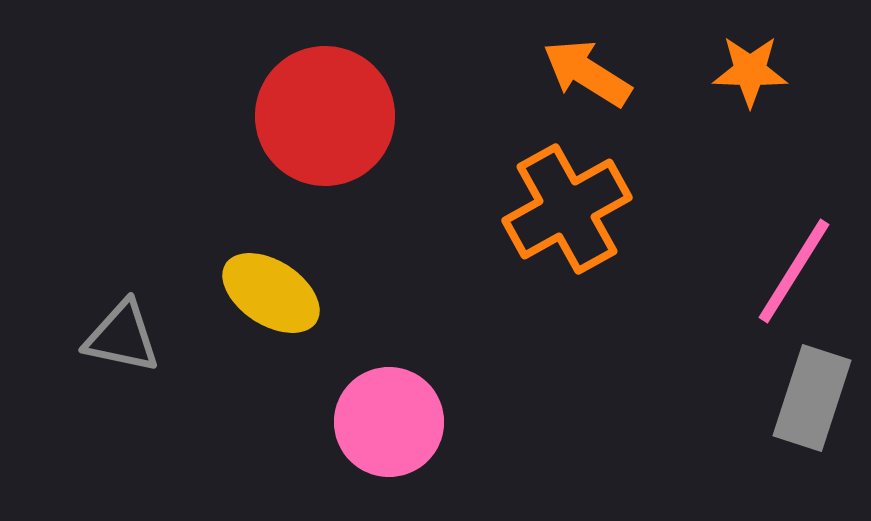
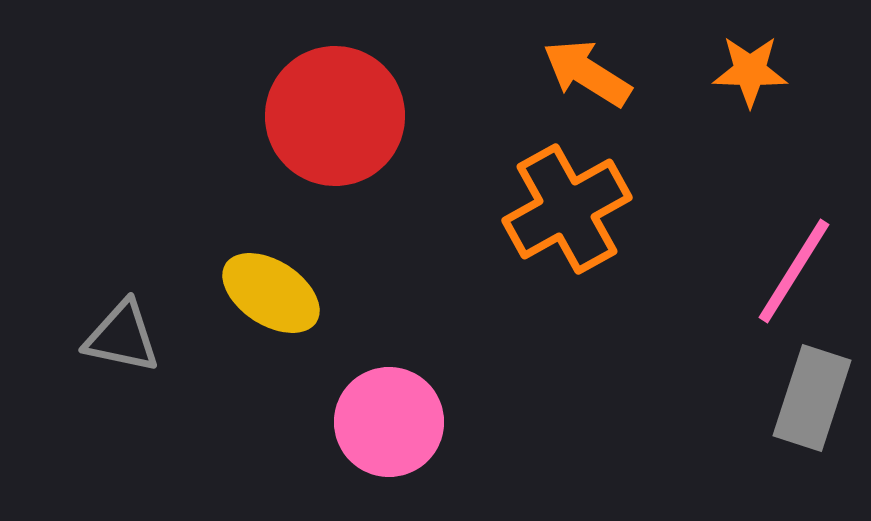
red circle: moved 10 px right
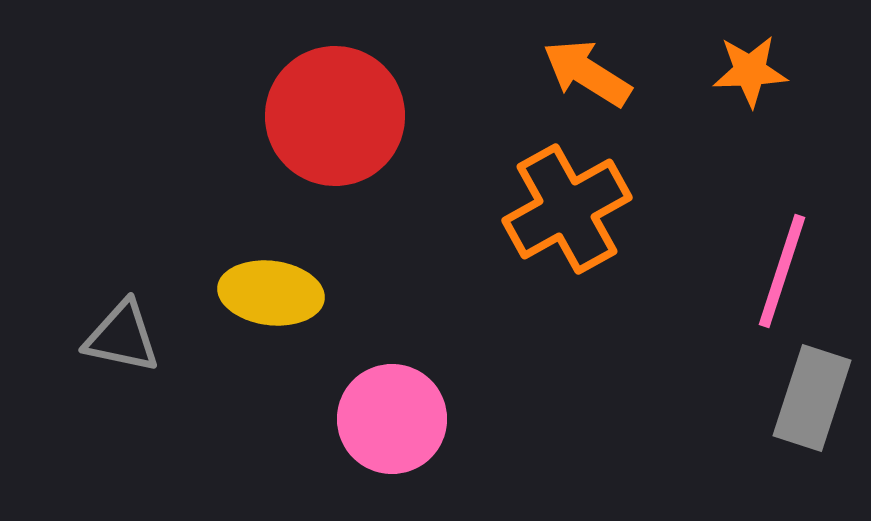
orange star: rotated 4 degrees counterclockwise
pink line: moved 12 px left; rotated 14 degrees counterclockwise
yellow ellipse: rotated 26 degrees counterclockwise
pink circle: moved 3 px right, 3 px up
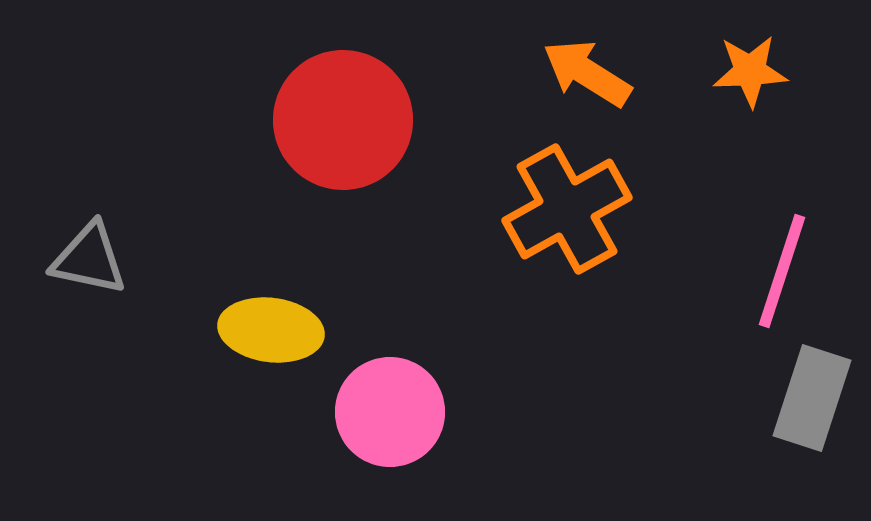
red circle: moved 8 px right, 4 px down
yellow ellipse: moved 37 px down
gray triangle: moved 33 px left, 78 px up
pink circle: moved 2 px left, 7 px up
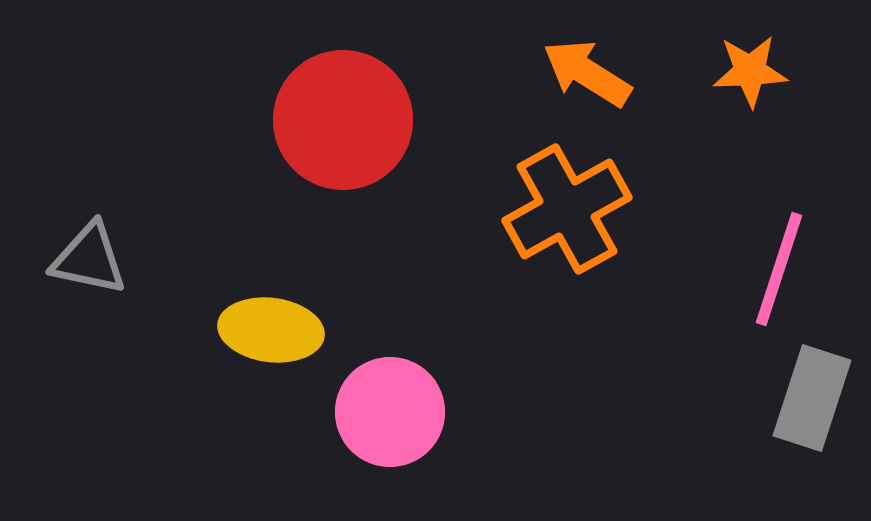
pink line: moved 3 px left, 2 px up
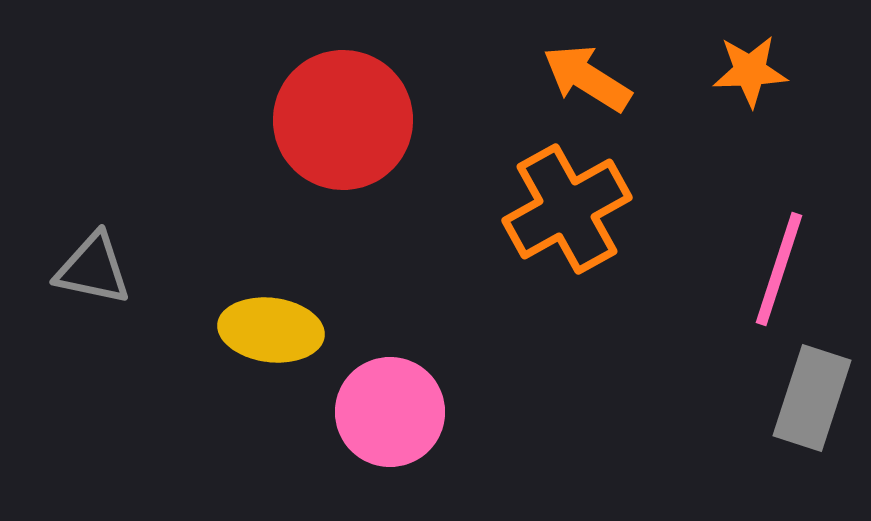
orange arrow: moved 5 px down
gray triangle: moved 4 px right, 10 px down
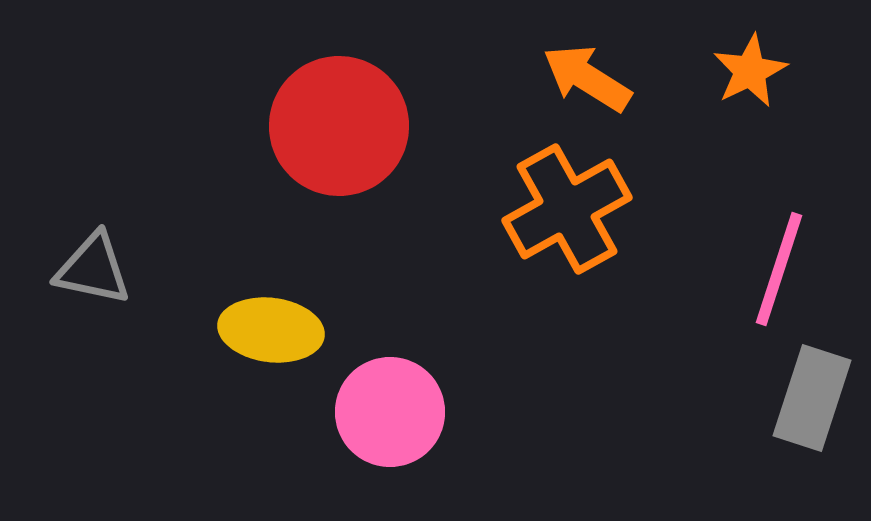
orange star: rotated 24 degrees counterclockwise
red circle: moved 4 px left, 6 px down
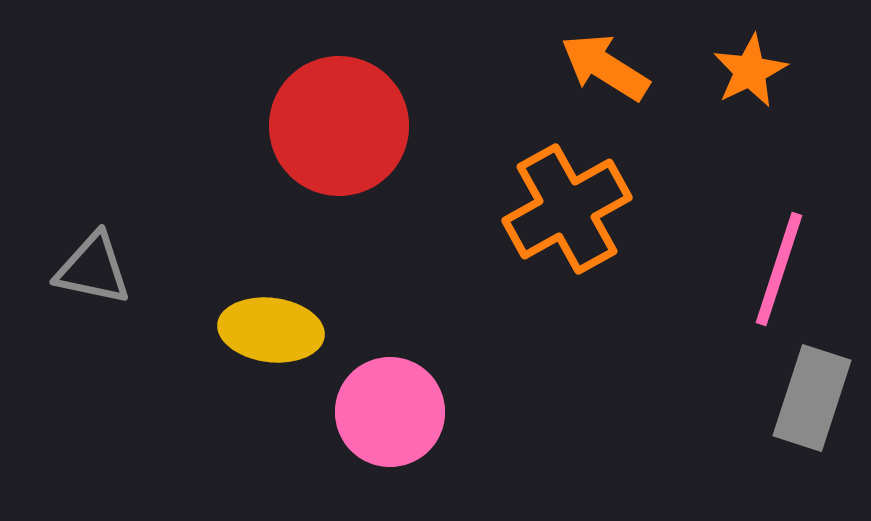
orange arrow: moved 18 px right, 11 px up
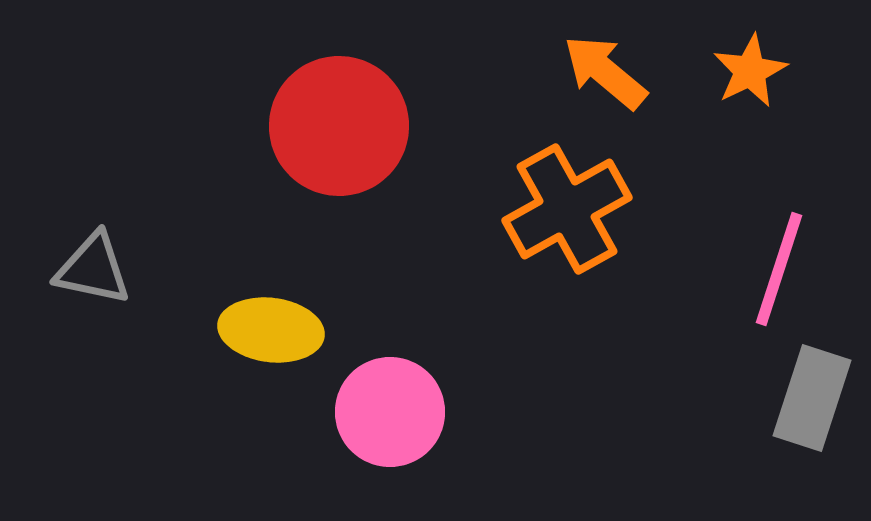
orange arrow: moved 5 px down; rotated 8 degrees clockwise
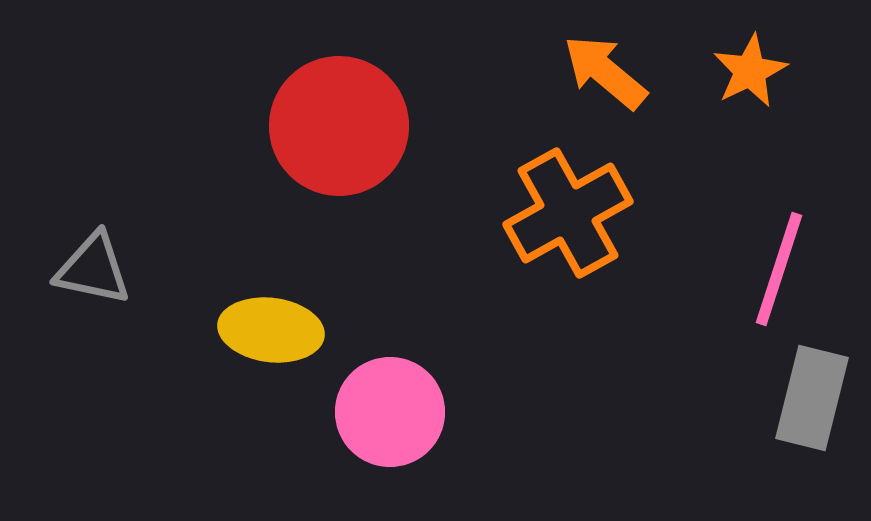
orange cross: moved 1 px right, 4 px down
gray rectangle: rotated 4 degrees counterclockwise
